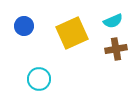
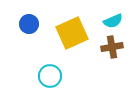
blue circle: moved 5 px right, 2 px up
brown cross: moved 4 px left, 2 px up
cyan circle: moved 11 px right, 3 px up
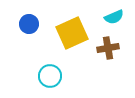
cyan semicircle: moved 1 px right, 4 px up
brown cross: moved 4 px left, 1 px down
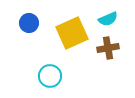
cyan semicircle: moved 6 px left, 2 px down
blue circle: moved 1 px up
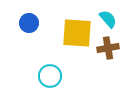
cyan semicircle: rotated 108 degrees counterclockwise
yellow square: moved 5 px right; rotated 28 degrees clockwise
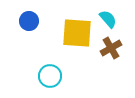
blue circle: moved 2 px up
brown cross: moved 3 px right; rotated 20 degrees counterclockwise
